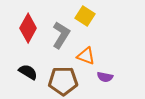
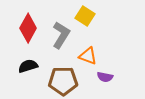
orange triangle: moved 2 px right
black semicircle: moved 6 px up; rotated 48 degrees counterclockwise
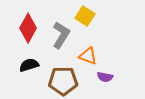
black semicircle: moved 1 px right, 1 px up
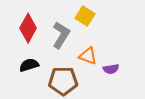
purple semicircle: moved 6 px right, 8 px up; rotated 21 degrees counterclockwise
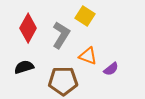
black semicircle: moved 5 px left, 2 px down
purple semicircle: rotated 28 degrees counterclockwise
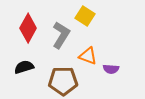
purple semicircle: rotated 42 degrees clockwise
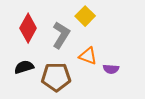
yellow square: rotated 12 degrees clockwise
brown pentagon: moved 7 px left, 4 px up
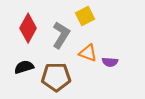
yellow square: rotated 18 degrees clockwise
orange triangle: moved 3 px up
purple semicircle: moved 1 px left, 7 px up
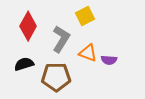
red diamond: moved 2 px up
gray L-shape: moved 4 px down
purple semicircle: moved 1 px left, 2 px up
black semicircle: moved 3 px up
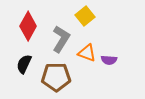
yellow square: rotated 12 degrees counterclockwise
orange triangle: moved 1 px left
black semicircle: rotated 48 degrees counterclockwise
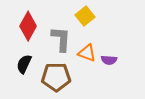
gray L-shape: rotated 28 degrees counterclockwise
